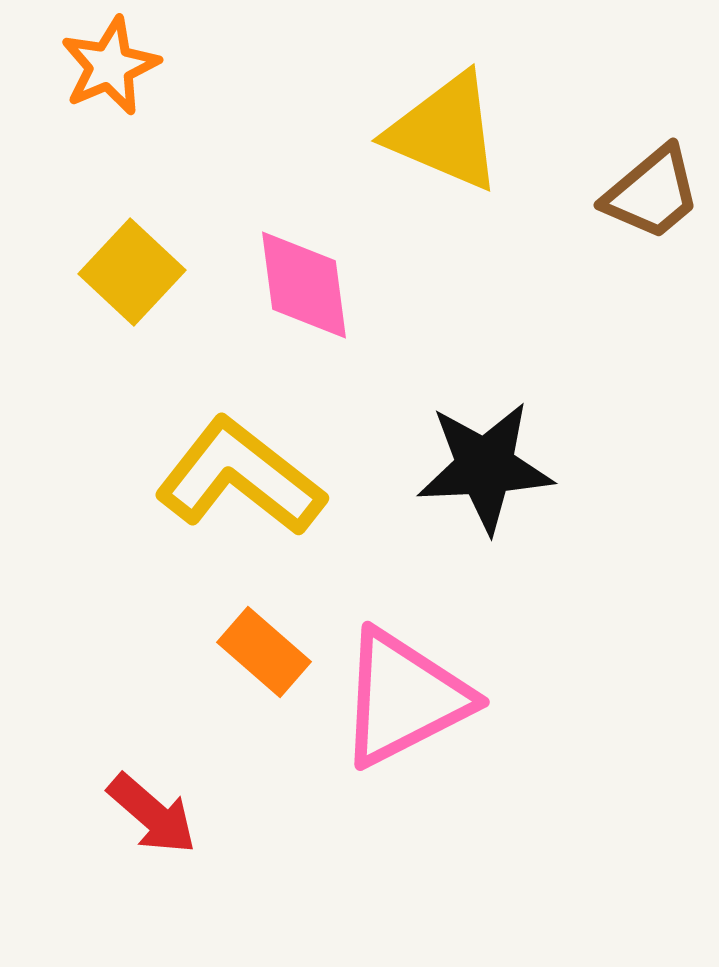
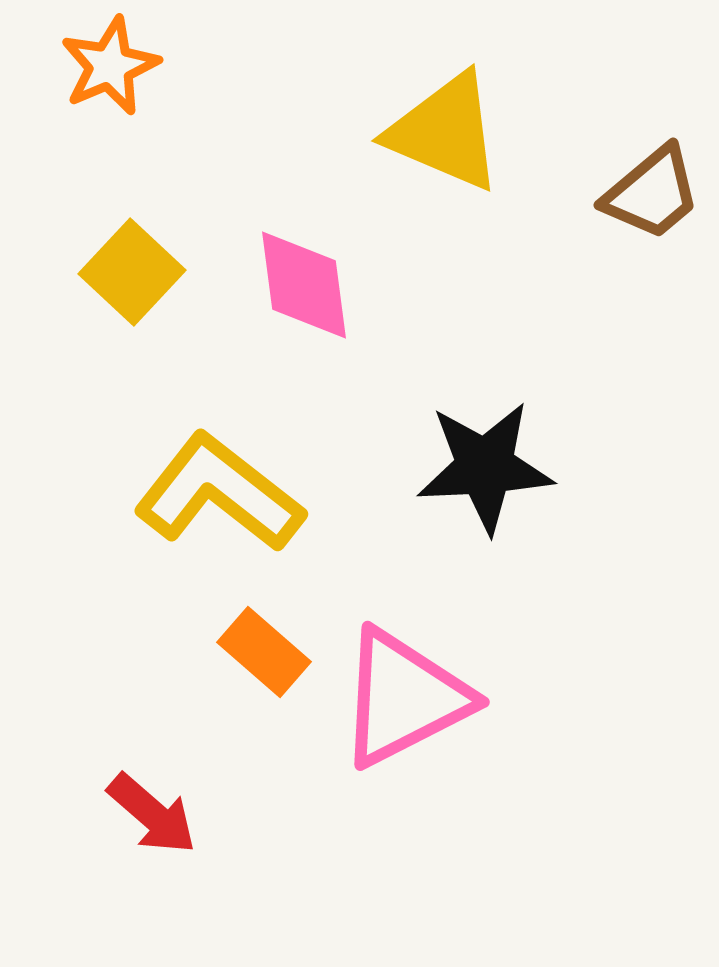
yellow L-shape: moved 21 px left, 16 px down
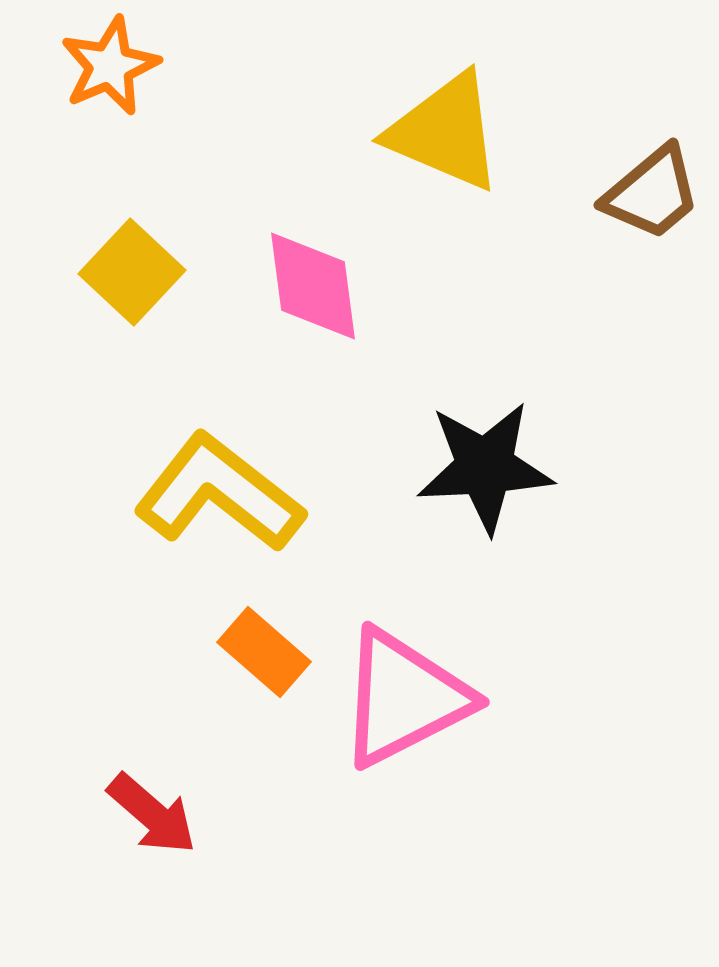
pink diamond: moved 9 px right, 1 px down
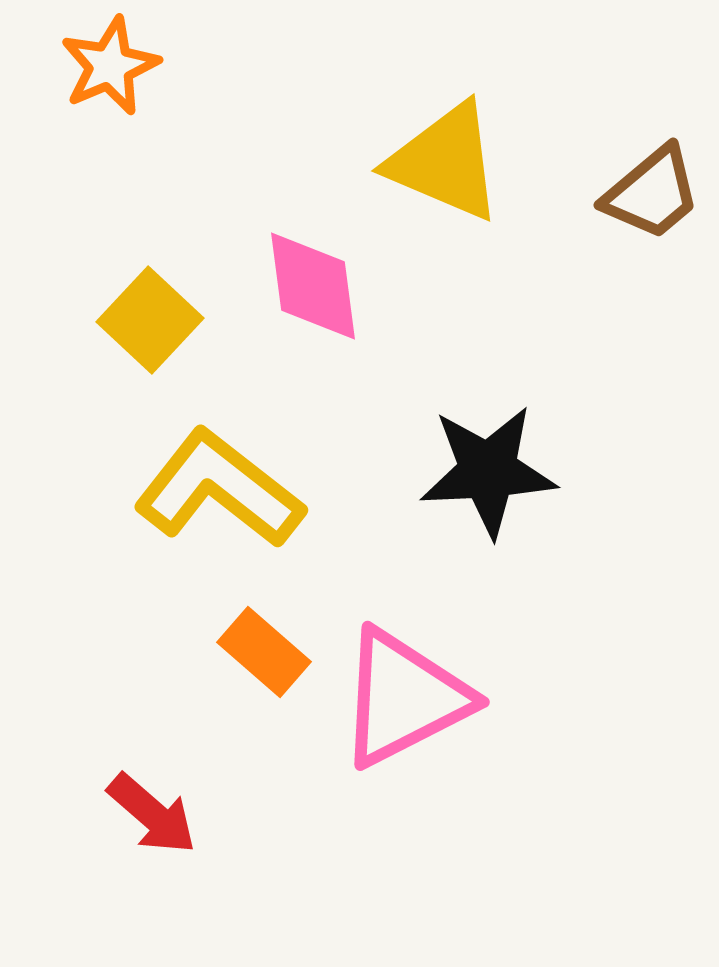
yellow triangle: moved 30 px down
yellow square: moved 18 px right, 48 px down
black star: moved 3 px right, 4 px down
yellow L-shape: moved 4 px up
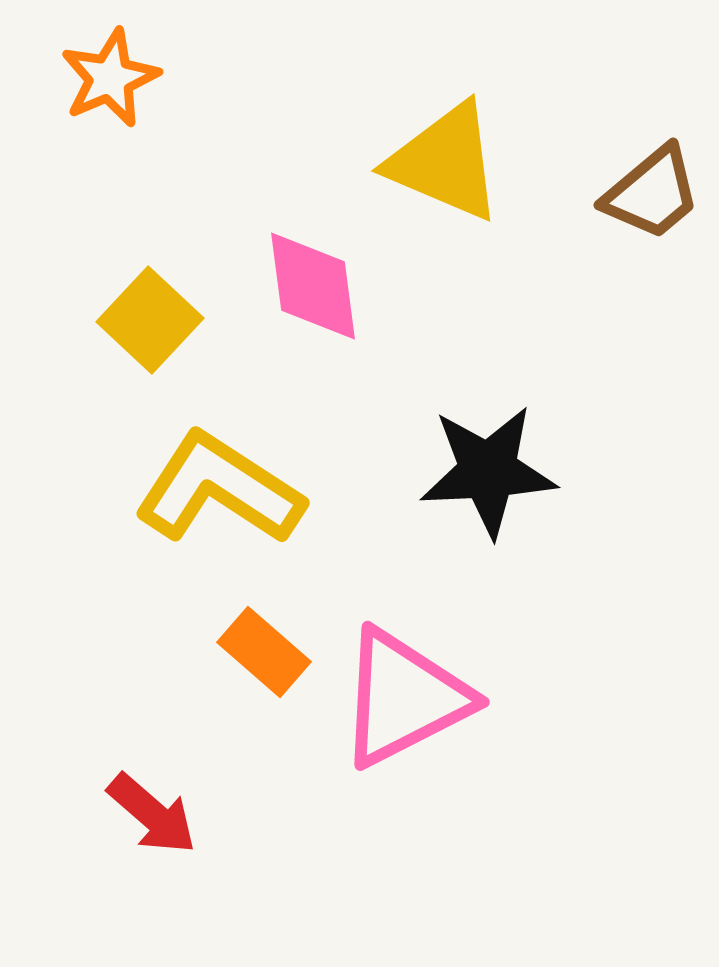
orange star: moved 12 px down
yellow L-shape: rotated 5 degrees counterclockwise
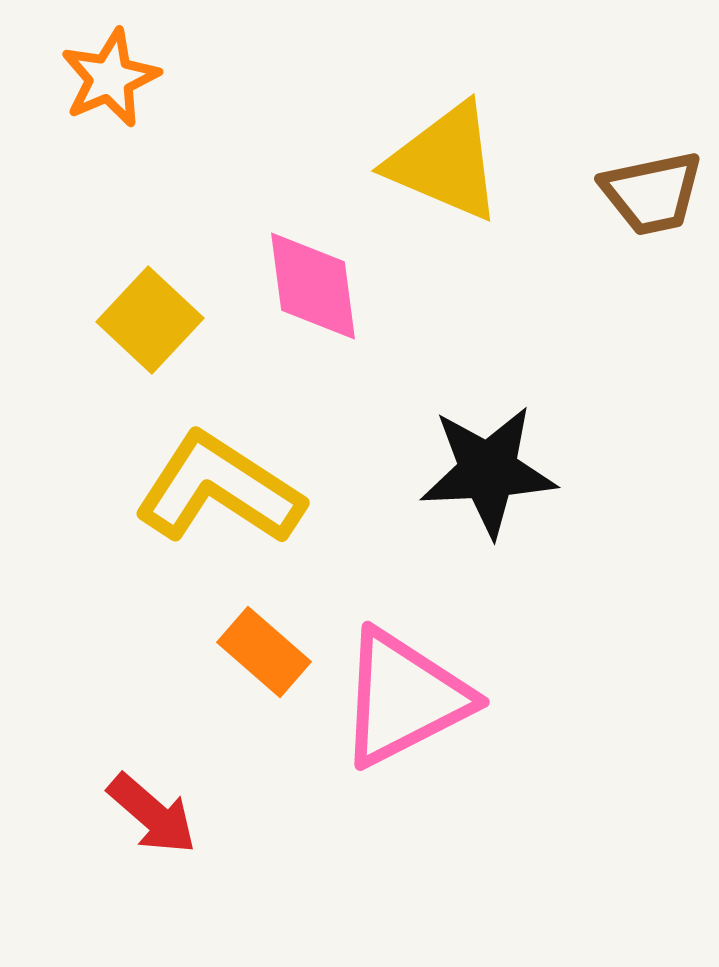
brown trapezoid: rotated 28 degrees clockwise
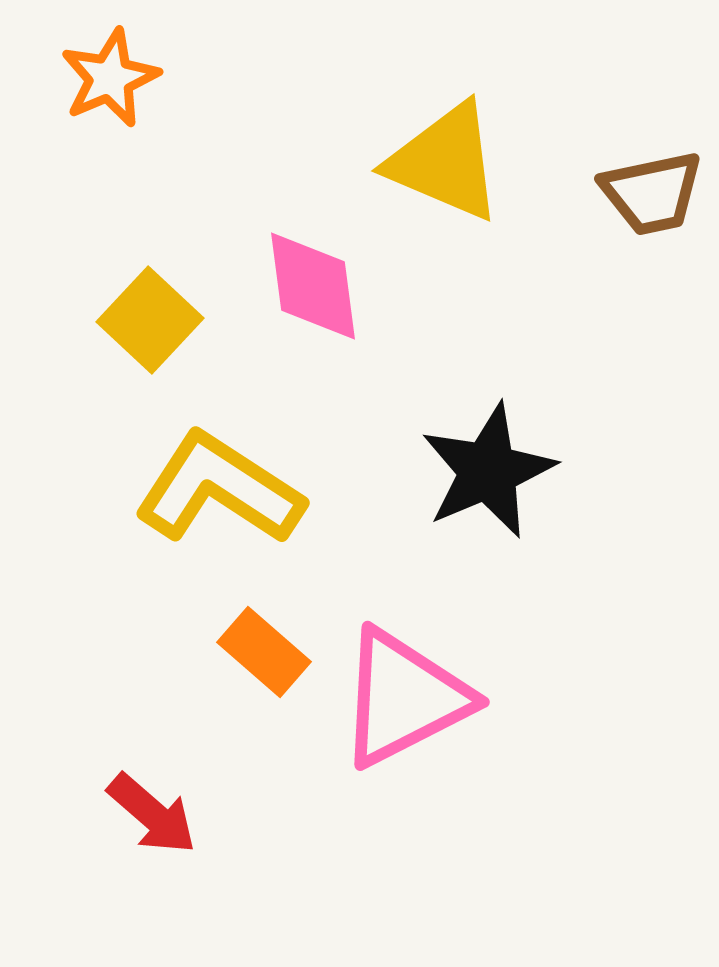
black star: rotated 20 degrees counterclockwise
